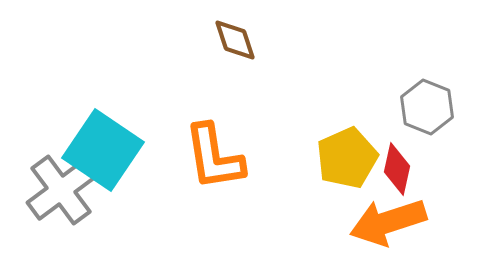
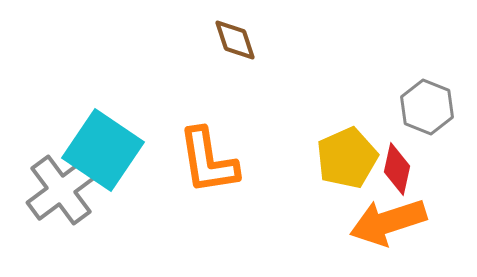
orange L-shape: moved 6 px left, 4 px down
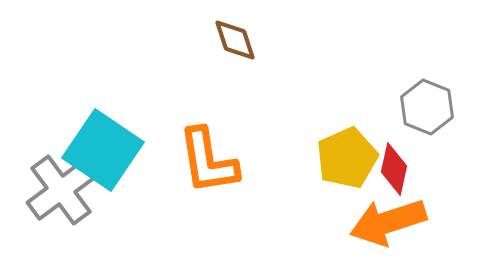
red diamond: moved 3 px left
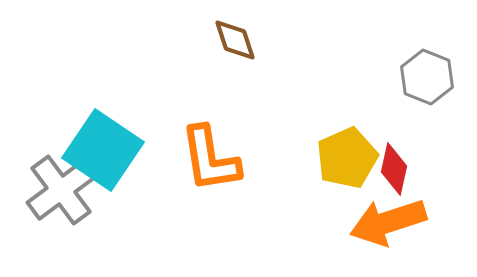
gray hexagon: moved 30 px up
orange L-shape: moved 2 px right, 2 px up
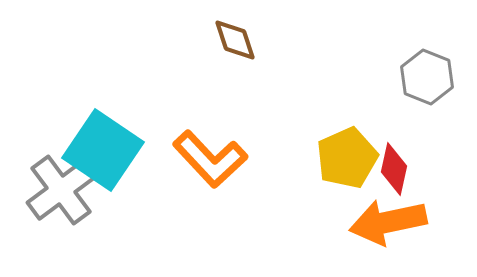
orange L-shape: rotated 34 degrees counterclockwise
orange arrow: rotated 6 degrees clockwise
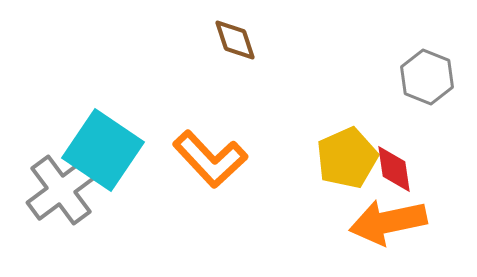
red diamond: rotated 21 degrees counterclockwise
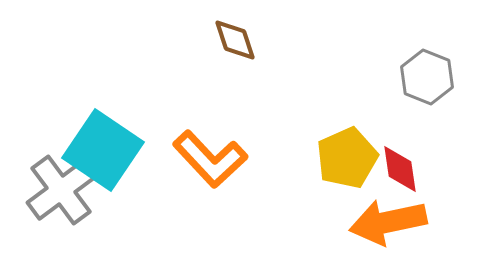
red diamond: moved 6 px right
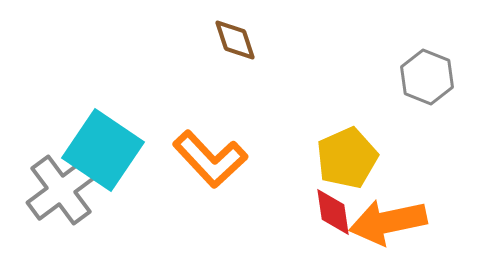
red diamond: moved 67 px left, 43 px down
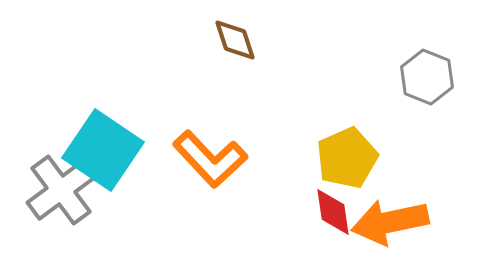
orange arrow: moved 2 px right
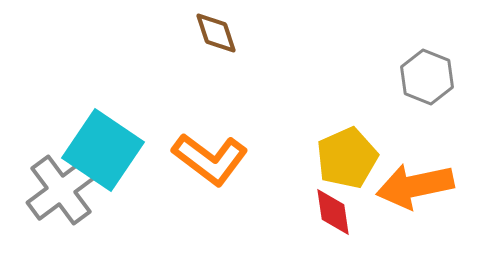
brown diamond: moved 19 px left, 7 px up
orange L-shape: rotated 10 degrees counterclockwise
orange arrow: moved 25 px right, 36 px up
